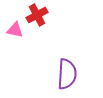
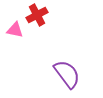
purple semicircle: rotated 40 degrees counterclockwise
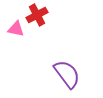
pink triangle: moved 1 px right, 1 px up
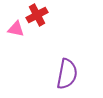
purple semicircle: rotated 48 degrees clockwise
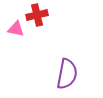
red cross: rotated 15 degrees clockwise
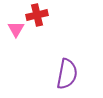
pink triangle: rotated 48 degrees clockwise
